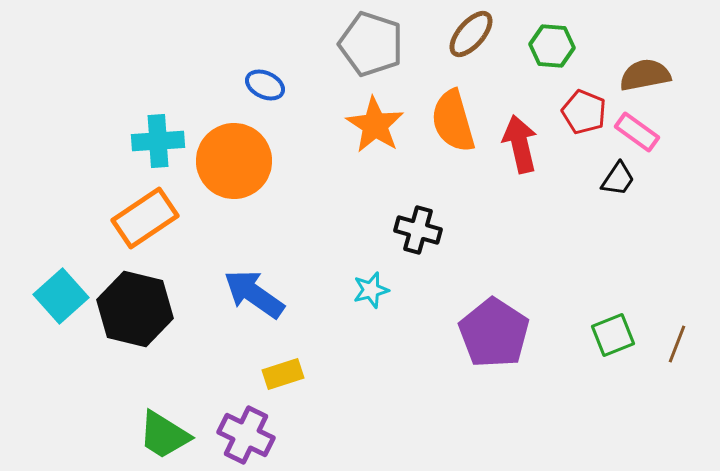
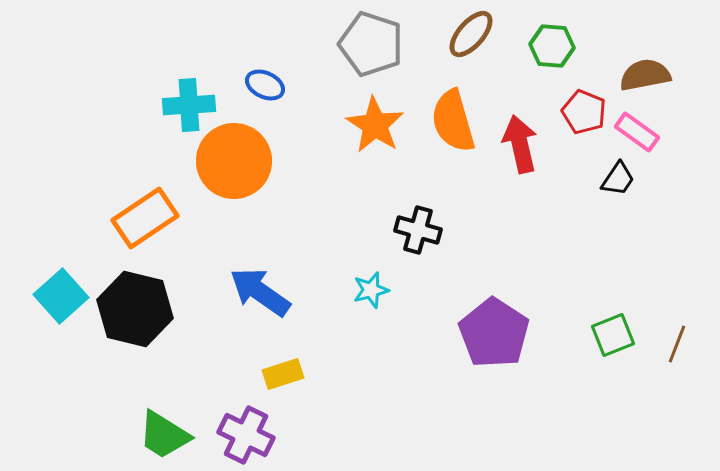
cyan cross: moved 31 px right, 36 px up
blue arrow: moved 6 px right, 2 px up
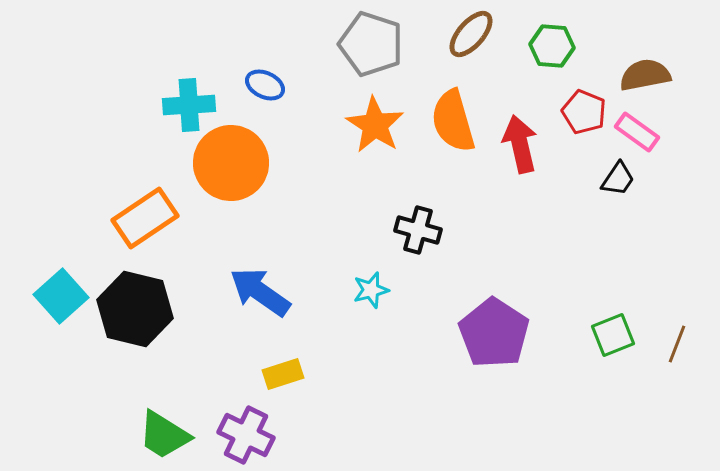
orange circle: moved 3 px left, 2 px down
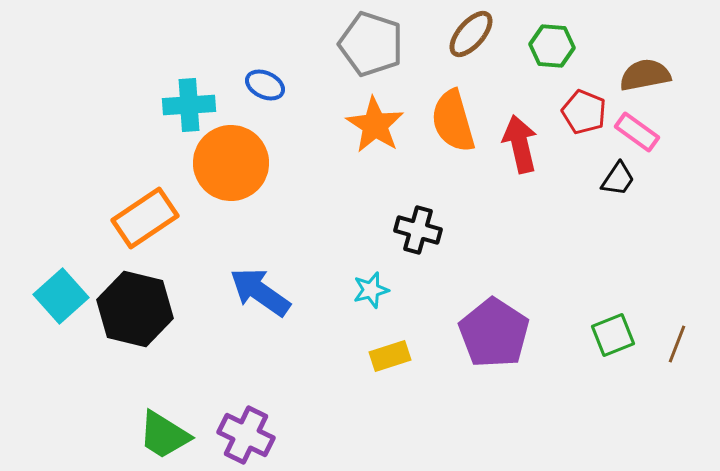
yellow rectangle: moved 107 px right, 18 px up
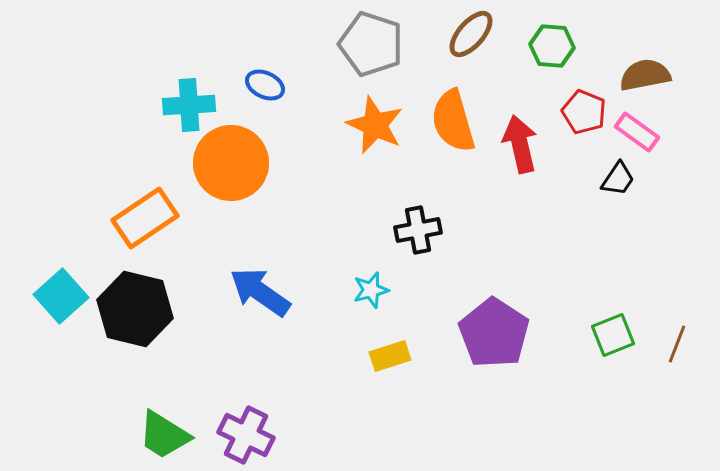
orange star: rotated 8 degrees counterclockwise
black cross: rotated 27 degrees counterclockwise
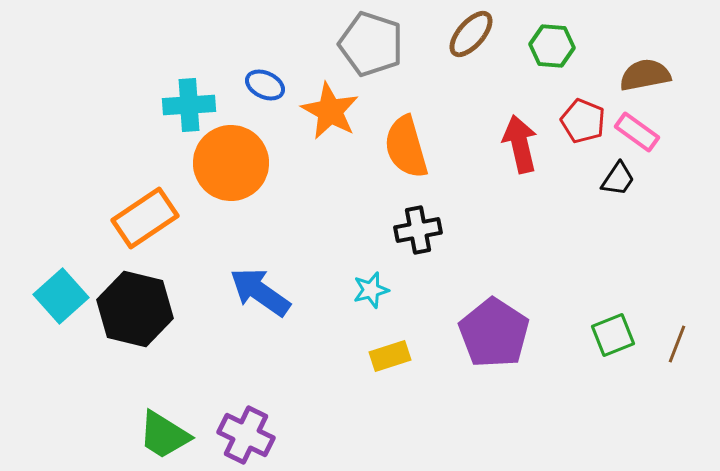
red pentagon: moved 1 px left, 9 px down
orange semicircle: moved 47 px left, 26 px down
orange star: moved 45 px left, 14 px up; rotated 4 degrees clockwise
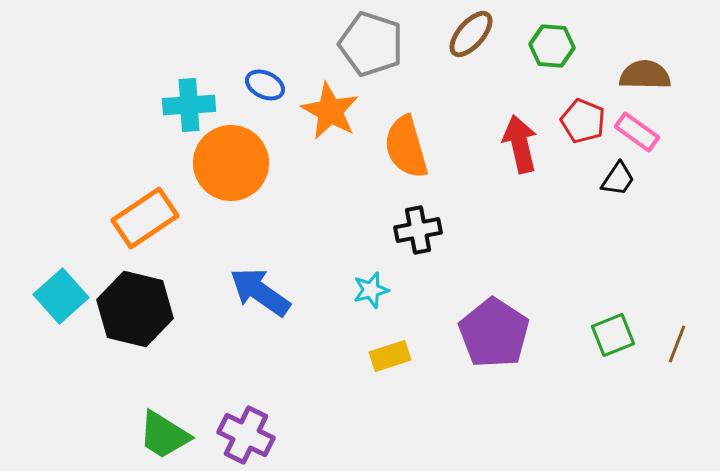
brown semicircle: rotated 12 degrees clockwise
